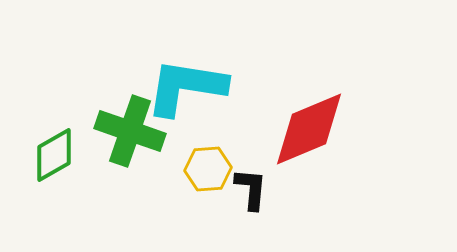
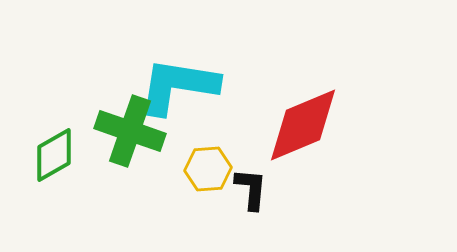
cyan L-shape: moved 8 px left, 1 px up
red diamond: moved 6 px left, 4 px up
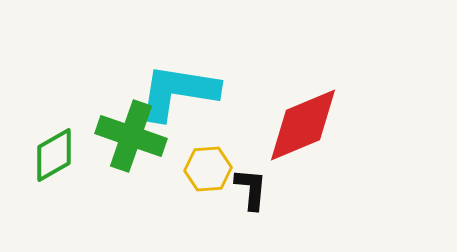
cyan L-shape: moved 6 px down
green cross: moved 1 px right, 5 px down
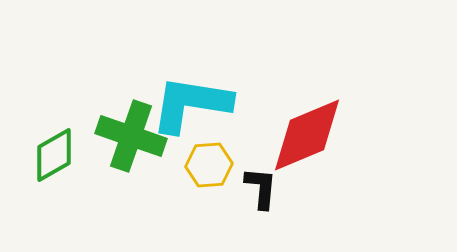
cyan L-shape: moved 13 px right, 12 px down
red diamond: moved 4 px right, 10 px down
yellow hexagon: moved 1 px right, 4 px up
black L-shape: moved 10 px right, 1 px up
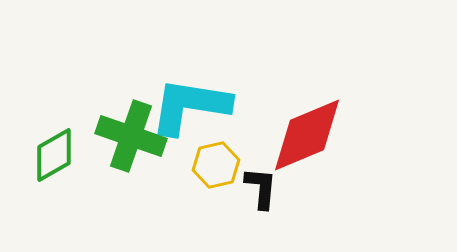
cyan L-shape: moved 1 px left, 2 px down
yellow hexagon: moved 7 px right; rotated 9 degrees counterclockwise
